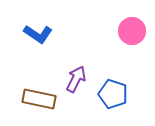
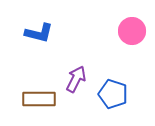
blue L-shape: moved 1 px right, 1 px up; rotated 20 degrees counterclockwise
brown rectangle: rotated 12 degrees counterclockwise
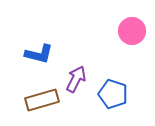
blue L-shape: moved 21 px down
brown rectangle: moved 3 px right, 1 px down; rotated 16 degrees counterclockwise
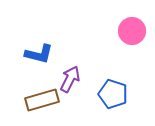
purple arrow: moved 6 px left
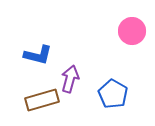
blue L-shape: moved 1 px left, 1 px down
purple arrow: rotated 12 degrees counterclockwise
blue pentagon: rotated 12 degrees clockwise
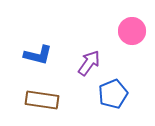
purple arrow: moved 19 px right, 16 px up; rotated 20 degrees clockwise
blue pentagon: rotated 20 degrees clockwise
brown rectangle: rotated 24 degrees clockwise
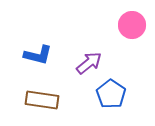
pink circle: moved 6 px up
purple arrow: rotated 16 degrees clockwise
blue pentagon: moved 2 px left; rotated 16 degrees counterclockwise
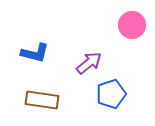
blue L-shape: moved 3 px left, 2 px up
blue pentagon: rotated 20 degrees clockwise
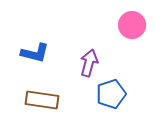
purple arrow: rotated 36 degrees counterclockwise
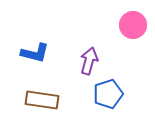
pink circle: moved 1 px right
purple arrow: moved 2 px up
blue pentagon: moved 3 px left
